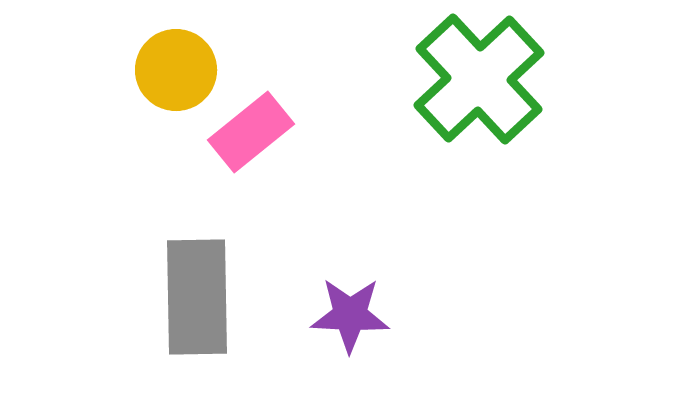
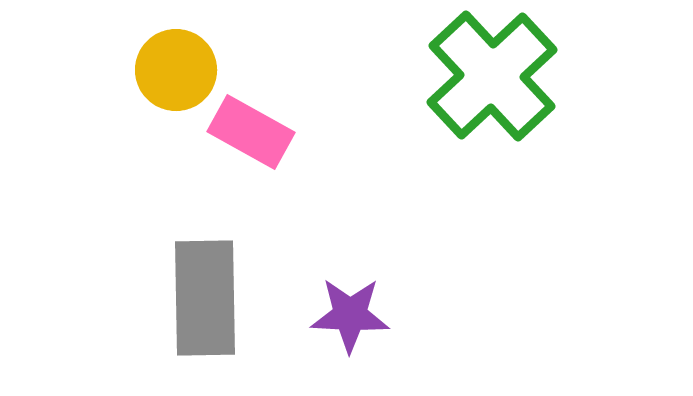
green cross: moved 13 px right, 3 px up
pink rectangle: rotated 68 degrees clockwise
gray rectangle: moved 8 px right, 1 px down
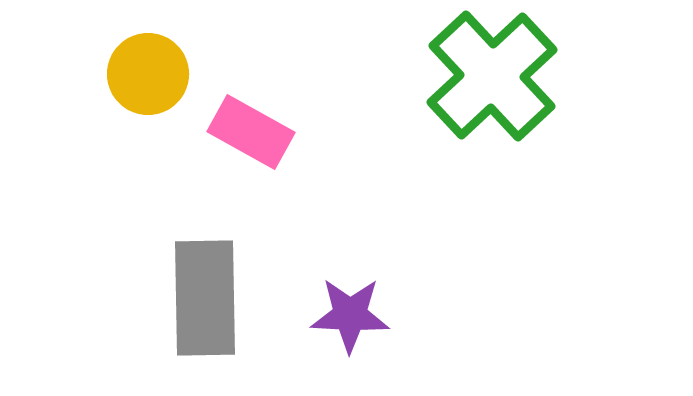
yellow circle: moved 28 px left, 4 px down
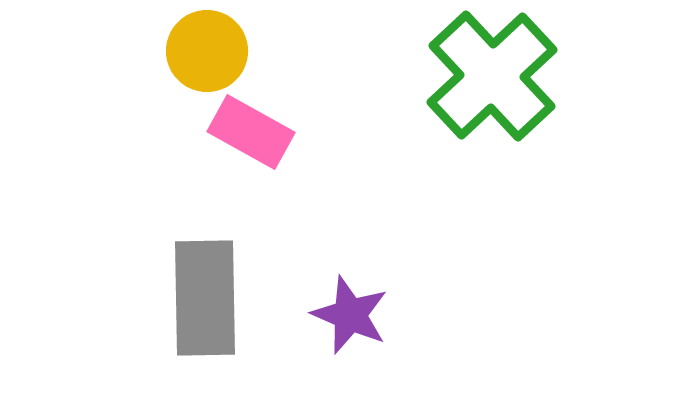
yellow circle: moved 59 px right, 23 px up
purple star: rotated 20 degrees clockwise
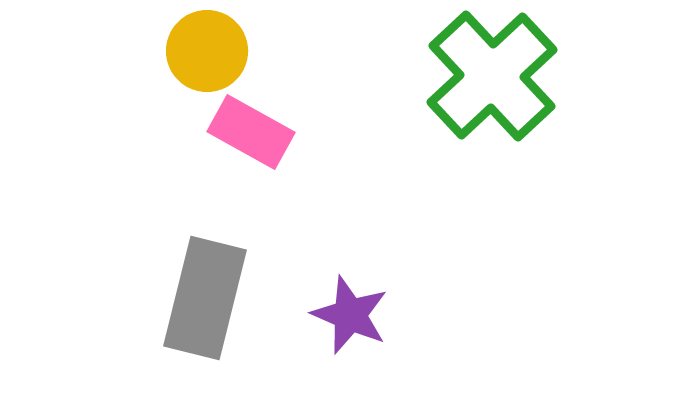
gray rectangle: rotated 15 degrees clockwise
